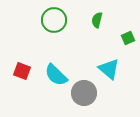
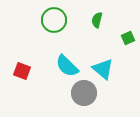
cyan triangle: moved 6 px left
cyan semicircle: moved 11 px right, 9 px up
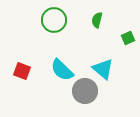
cyan semicircle: moved 5 px left, 4 px down
gray circle: moved 1 px right, 2 px up
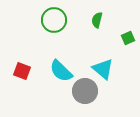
cyan semicircle: moved 1 px left, 1 px down
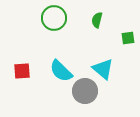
green circle: moved 2 px up
green square: rotated 16 degrees clockwise
red square: rotated 24 degrees counterclockwise
